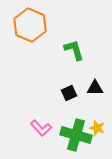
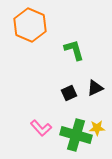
black triangle: rotated 24 degrees counterclockwise
yellow star: rotated 21 degrees counterclockwise
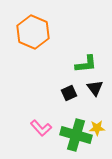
orange hexagon: moved 3 px right, 7 px down
green L-shape: moved 12 px right, 14 px down; rotated 100 degrees clockwise
black triangle: rotated 42 degrees counterclockwise
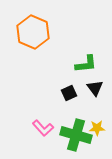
pink L-shape: moved 2 px right
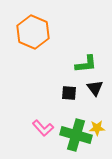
black square: rotated 28 degrees clockwise
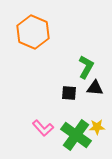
green L-shape: moved 3 px down; rotated 55 degrees counterclockwise
black triangle: rotated 48 degrees counterclockwise
yellow star: moved 1 px up
green cross: rotated 20 degrees clockwise
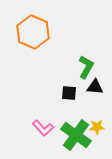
black triangle: moved 1 px up
